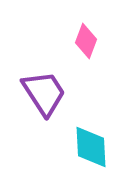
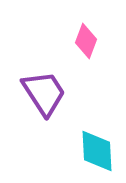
cyan diamond: moved 6 px right, 4 px down
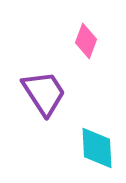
cyan diamond: moved 3 px up
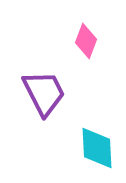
purple trapezoid: rotated 6 degrees clockwise
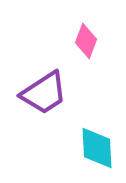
purple trapezoid: rotated 84 degrees clockwise
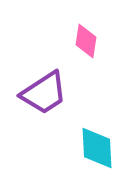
pink diamond: rotated 12 degrees counterclockwise
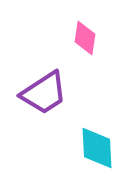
pink diamond: moved 1 px left, 3 px up
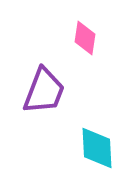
purple trapezoid: moved 2 px up; rotated 36 degrees counterclockwise
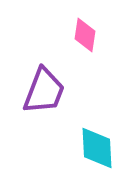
pink diamond: moved 3 px up
